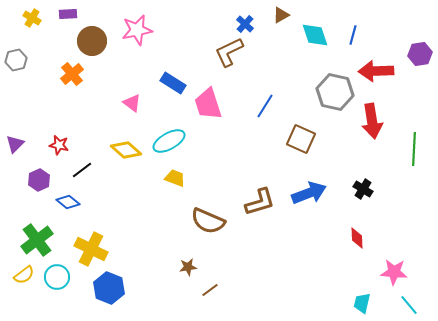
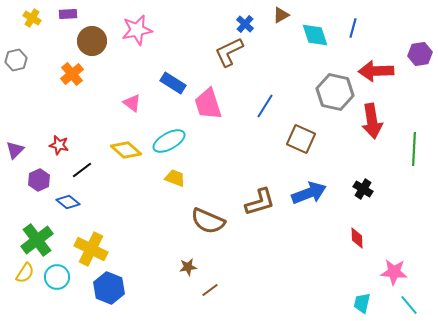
blue line at (353, 35): moved 7 px up
purple triangle at (15, 144): moved 6 px down
yellow semicircle at (24, 275): moved 1 px right, 2 px up; rotated 20 degrees counterclockwise
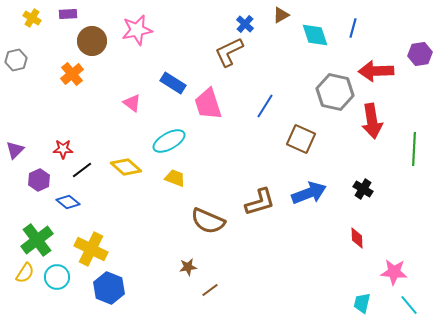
red star at (59, 145): moved 4 px right, 4 px down; rotated 12 degrees counterclockwise
yellow diamond at (126, 150): moved 17 px down
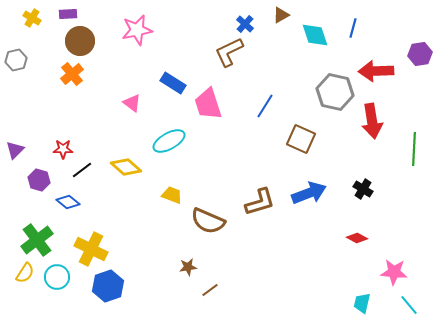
brown circle at (92, 41): moved 12 px left
yellow trapezoid at (175, 178): moved 3 px left, 17 px down
purple hexagon at (39, 180): rotated 20 degrees counterclockwise
red diamond at (357, 238): rotated 60 degrees counterclockwise
blue hexagon at (109, 288): moved 1 px left, 2 px up; rotated 20 degrees clockwise
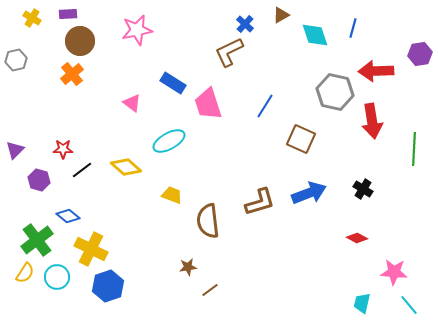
blue diamond at (68, 202): moved 14 px down
brown semicircle at (208, 221): rotated 60 degrees clockwise
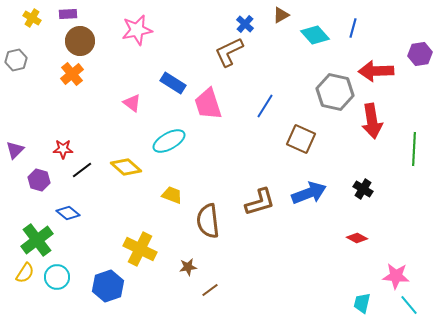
cyan diamond at (315, 35): rotated 24 degrees counterclockwise
blue diamond at (68, 216): moved 3 px up
yellow cross at (91, 249): moved 49 px right
pink star at (394, 272): moved 2 px right, 4 px down
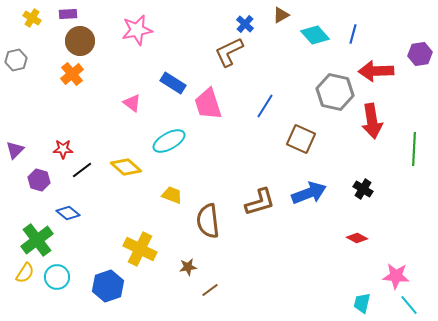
blue line at (353, 28): moved 6 px down
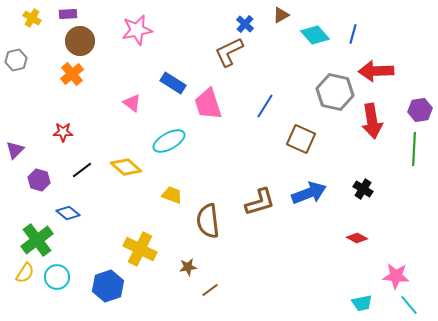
purple hexagon at (420, 54): moved 56 px down
red star at (63, 149): moved 17 px up
cyan trapezoid at (362, 303): rotated 115 degrees counterclockwise
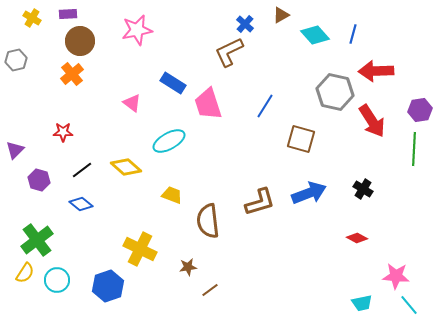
red arrow at (372, 121): rotated 24 degrees counterclockwise
brown square at (301, 139): rotated 8 degrees counterclockwise
blue diamond at (68, 213): moved 13 px right, 9 px up
cyan circle at (57, 277): moved 3 px down
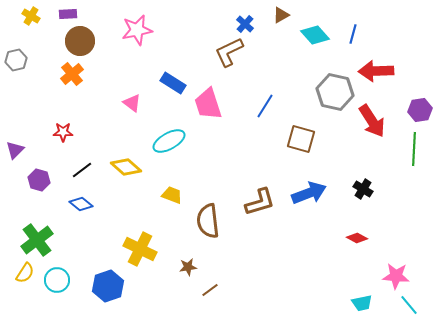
yellow cross at (32, 18): moved 1 px left, 2 px up
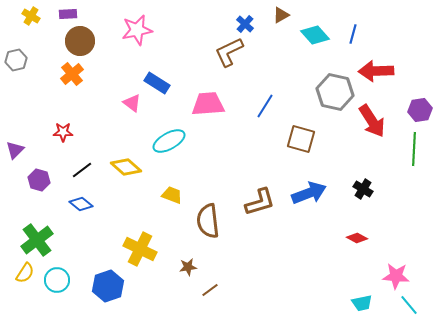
blue rectangle at (173, 83): moved 16 px left
pink trapezoid at (208, 104): rotated 104 degrees clockwise
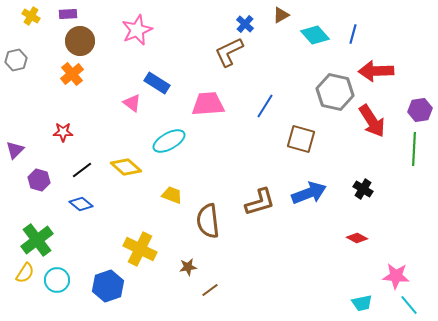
pink star at (137, 30): rotated 12 degrees counterclockwise
